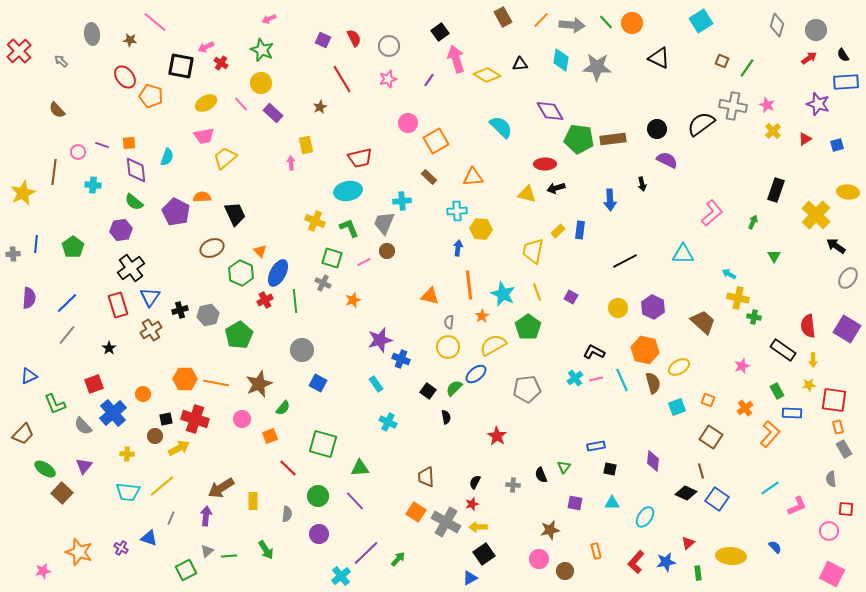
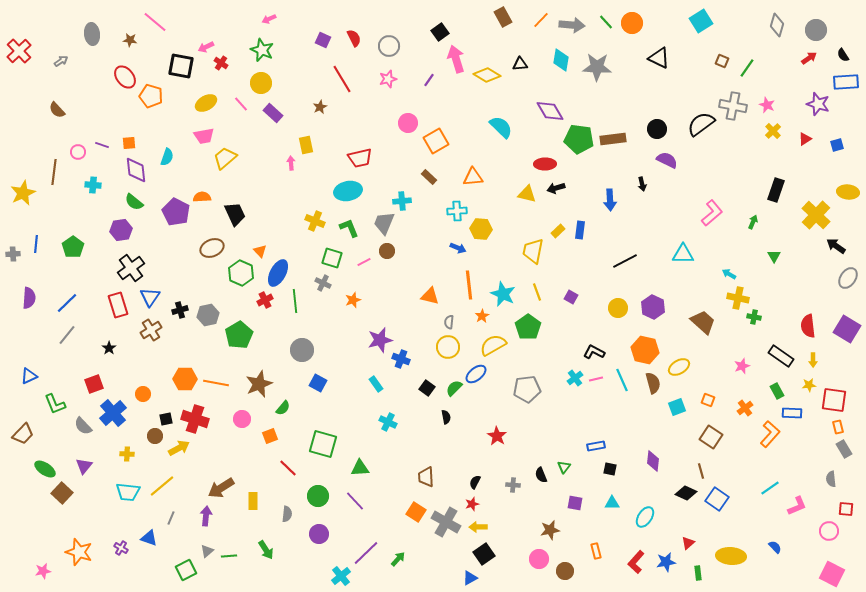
gray arrow at (61, 61): rotated 104 degrees clockwise
blue arrow at (458, 248): rotated 105 degrees clockwise
black rectangle at (783, 350): moved 2 px left, 6 px down
black square at (428, 391): moved 1 px left, 3 px up
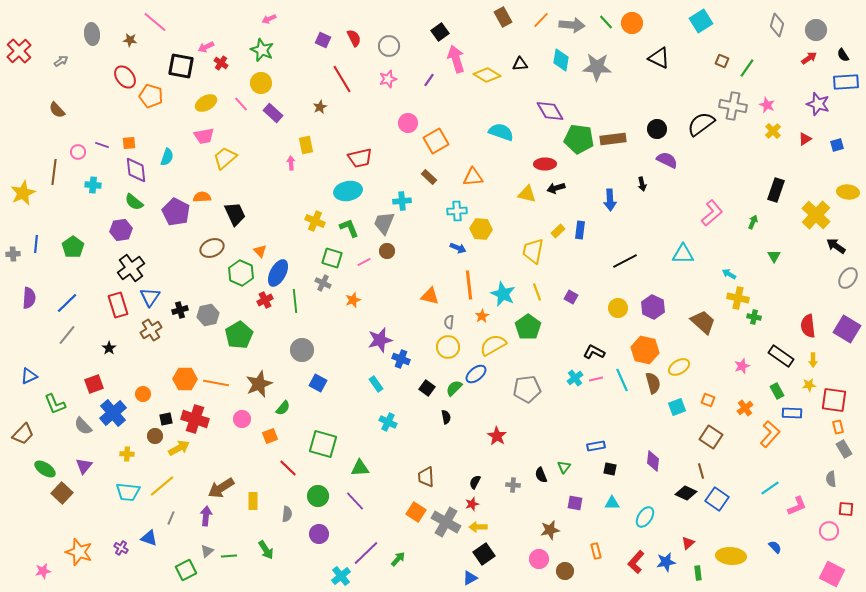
cyan semicircle at (501, 127): moved 5 px down; rotated 25 degrees counterclockwise
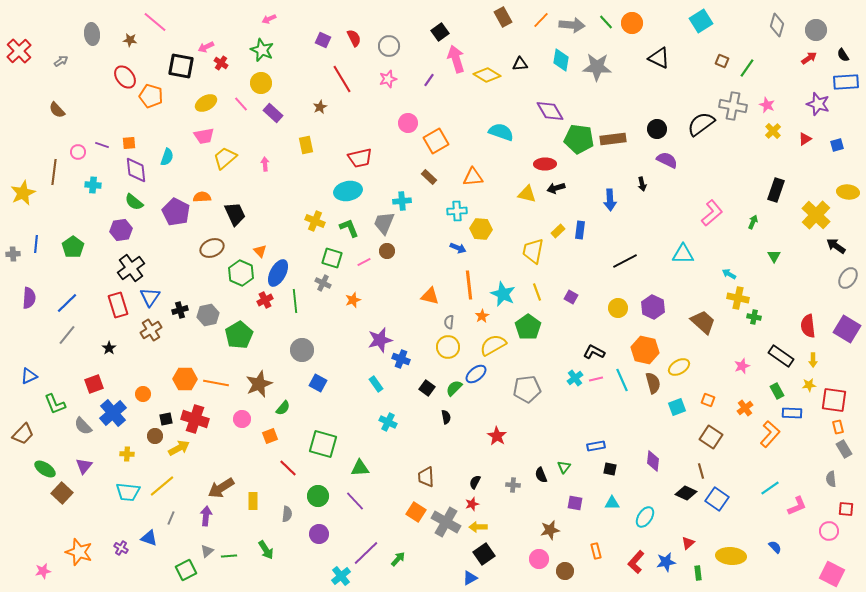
pink arrow at (291, 163): moved 26 px left, 1 px down
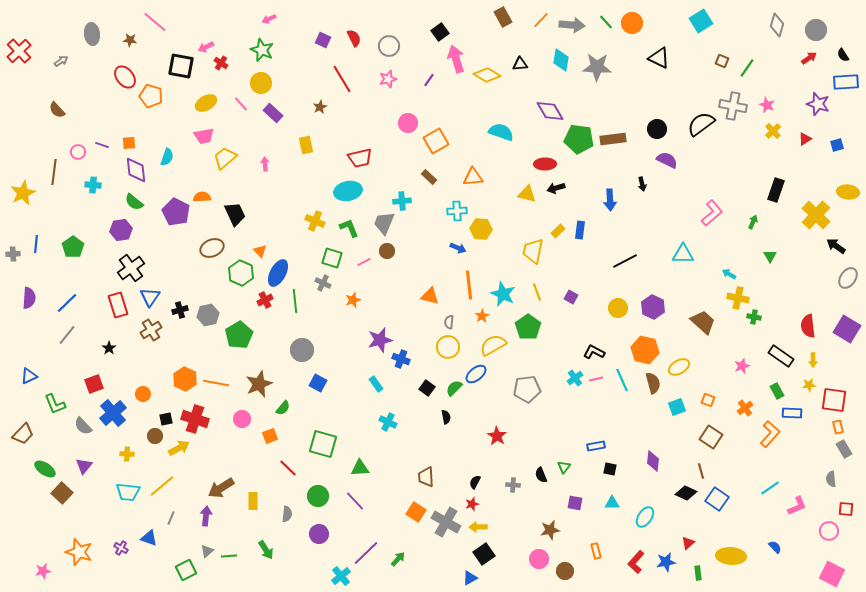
green triangle at (774, 256): moved 4 px left
orange hexagon at (185, 379): rotated 25 degrees clockwise
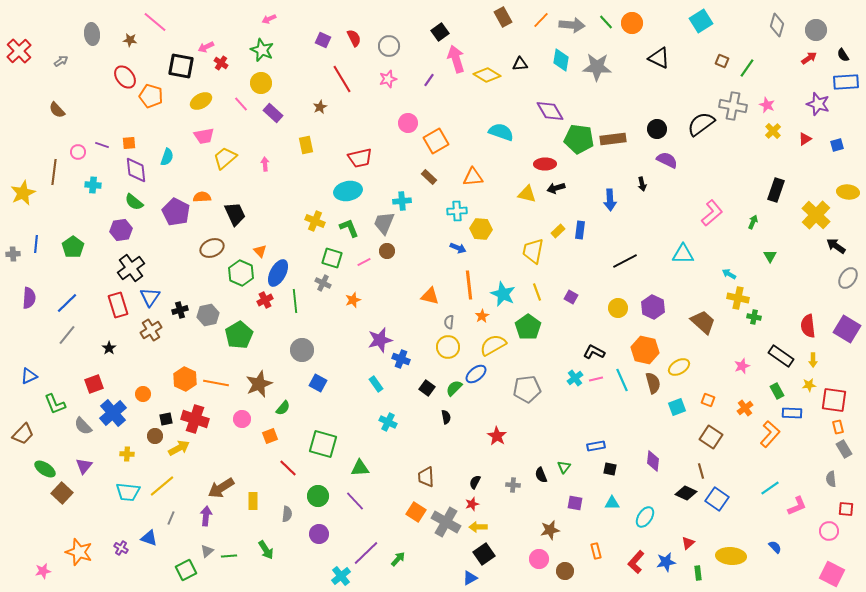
yellow ellipse at (206, 103): moved 5 px left, 2 px up
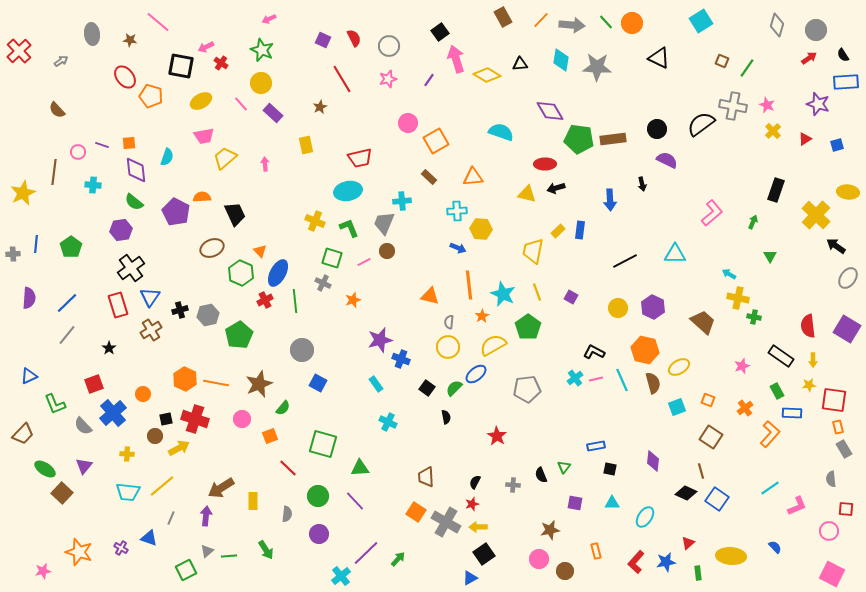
pink line at (155, 22): moved 3 px right
green pentagon at (73, 247): moved 2 px left
cyan triangle at (683, 254): moved 8 px left
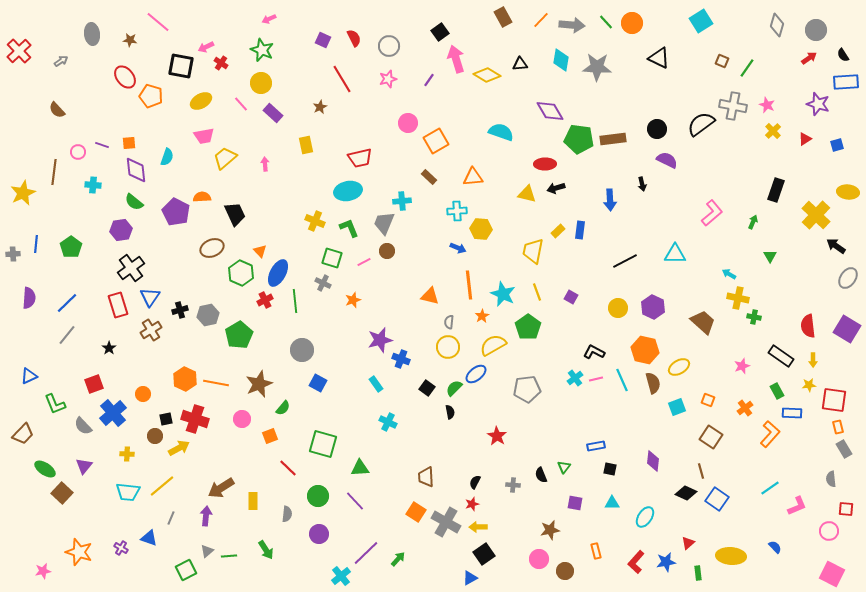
black semicircle at (446, 417): moved 4 px right, 5 px up
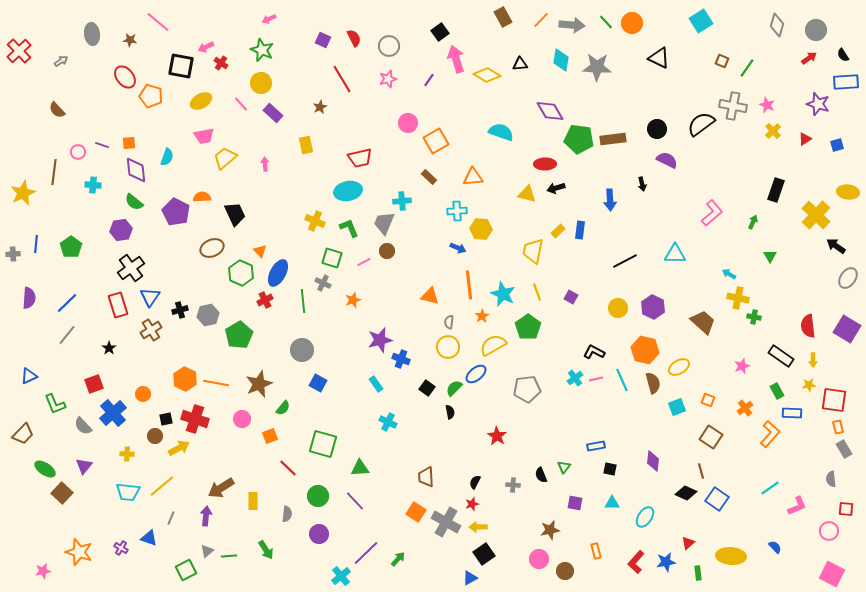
green line at (295, 301): moved 8 px right
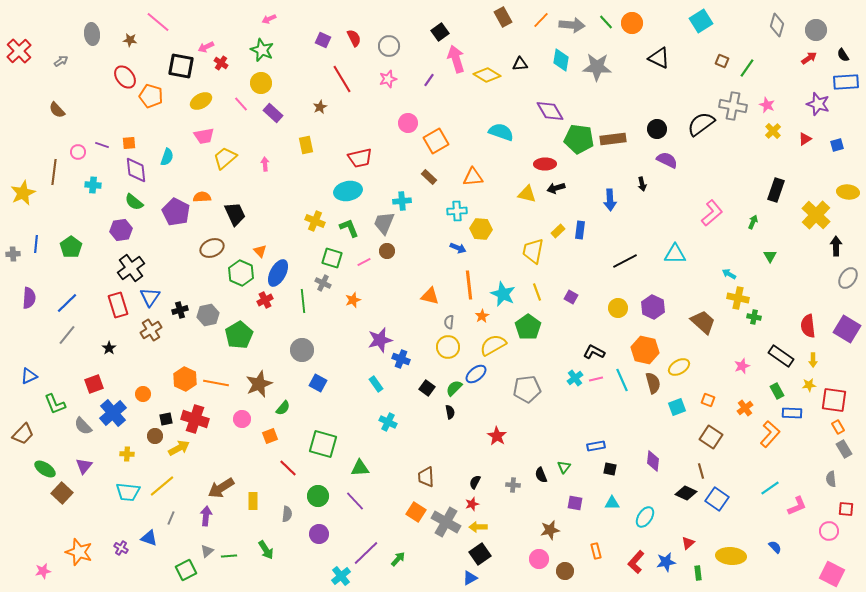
black arrow at (836, 246): rotated 54 degrees clockwise
orange rectangle at (838, 427): rotated 16 degrees counterclockwise
black square at (484, 554): moved 4 px left
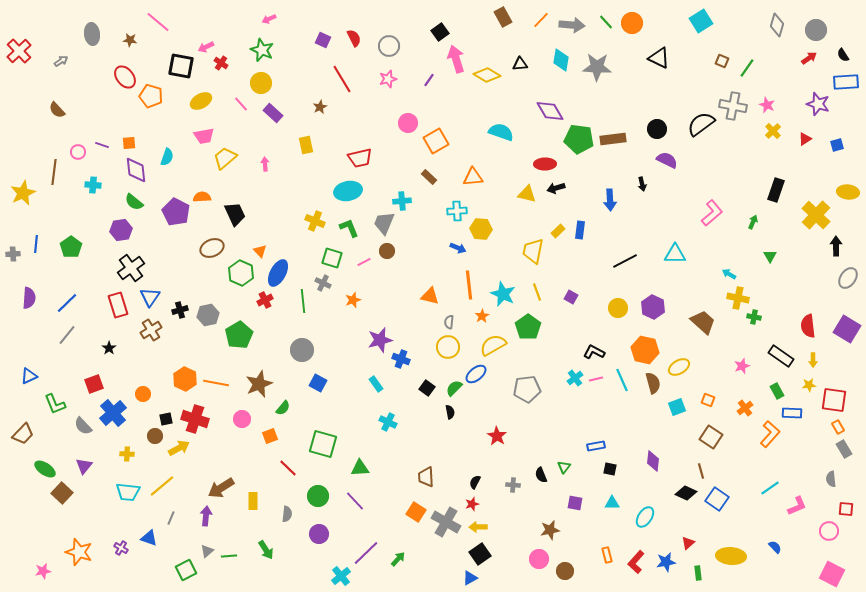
orange rectangle at (596, 551): moved 11 px right, 4 px down
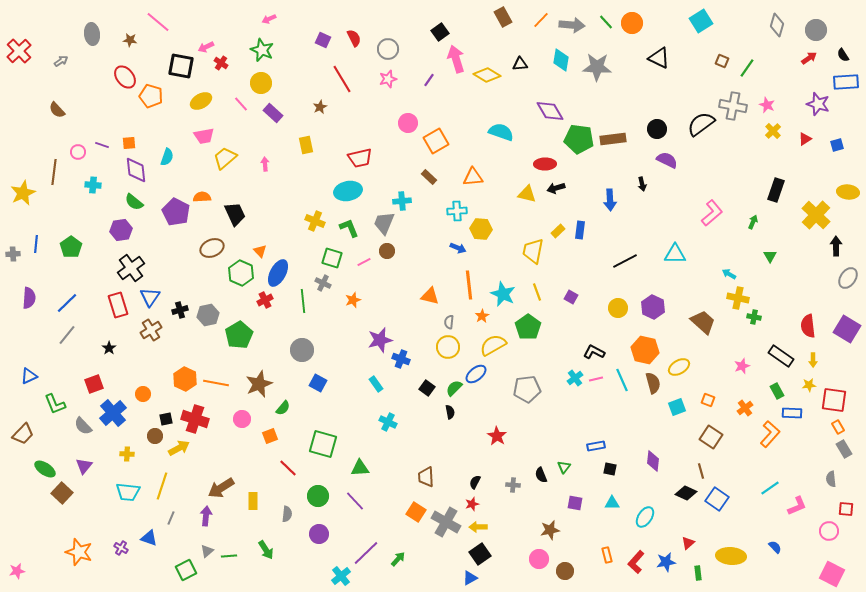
gray circle at (389, 46): moved 1 px left, 3 px down
yellow line at (162, 486): rotated 32 degrees counterclockwise
pink star at (43, 571): moved 26 px left
